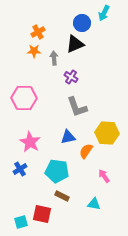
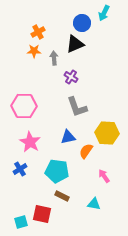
pink hexagon: moved 8 px down
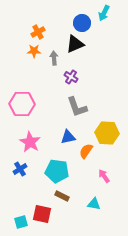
pink hexagon: moved 2 px left, 2 px up
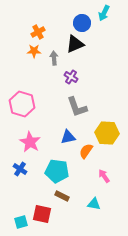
pink hexagon: rotated 15 degrees clockwise
blue cross: rotated 24 degrees counterclockwise
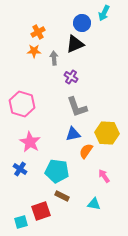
blue triangle: moved 5 px right, 3 px up
red square: moved 1 px left, 3 px up; rotated 30 degrees counterclockwise
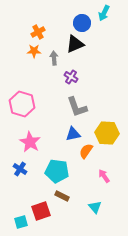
cyan triangle: moved 1 px right, 3 px down; rotated 40 degrees clockwise
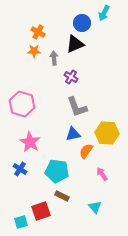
orange cross: rotated 32 degrees counterclockwise
pink arrow: moved 2 px left, 2 px up
